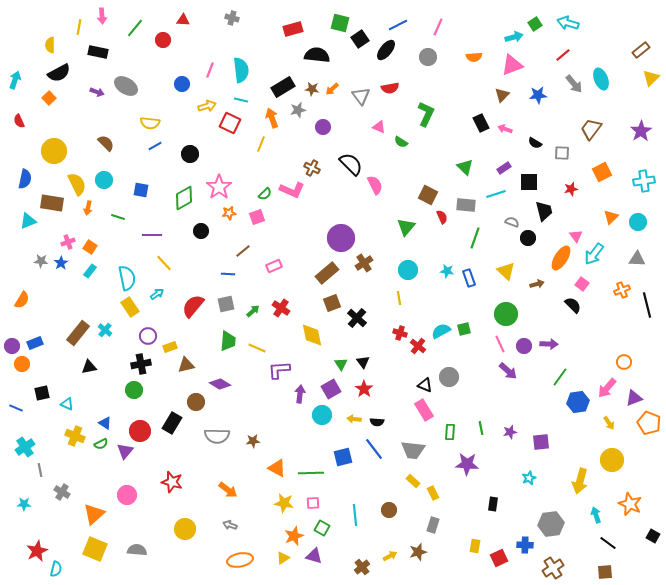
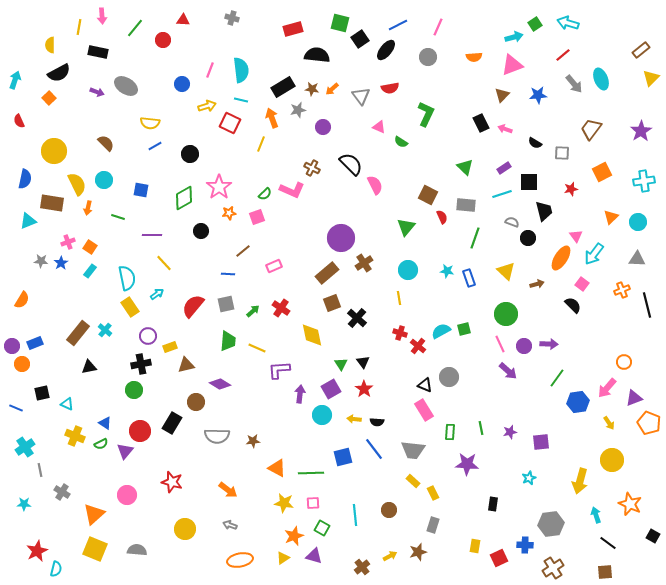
cyan line at (496, 194): moved 6 px right
green line at (560, 377): moved 3 px left, 1 px down
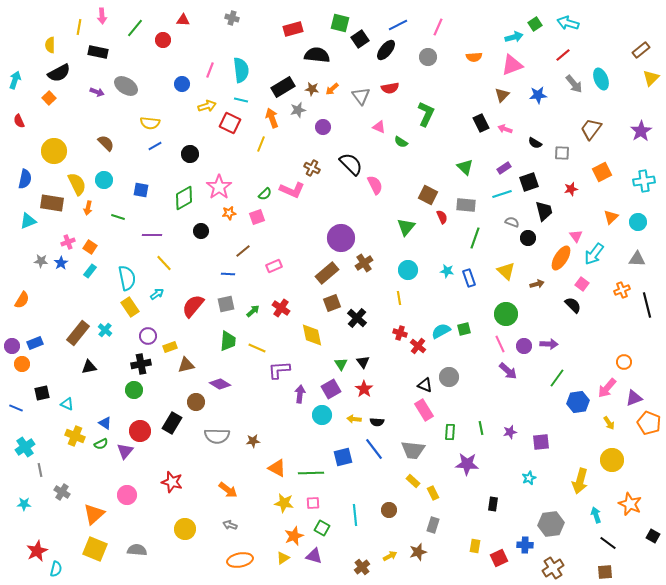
black square at (529, 182): rotated 18 degrees counterclockwise
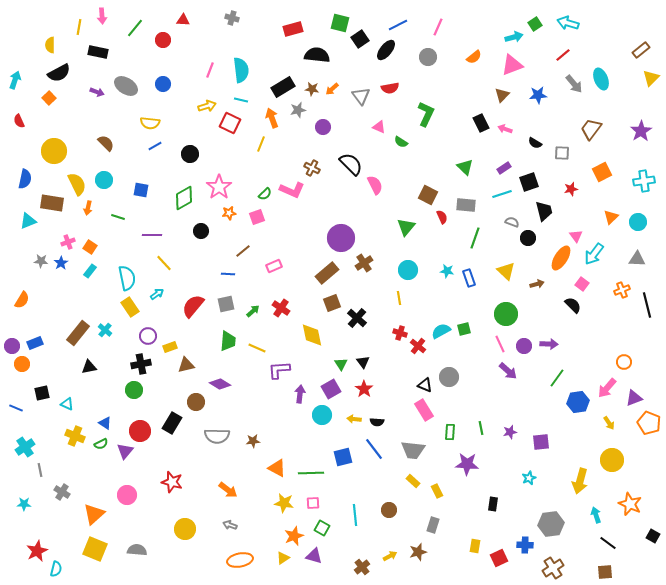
orange semicircle at (474, 57): rotated 35 degrees counterclockwise
blue circle at (182, 84): moved 19 px left
yellow rectangle at (433, 493): moved 4 px right, 2 px up
